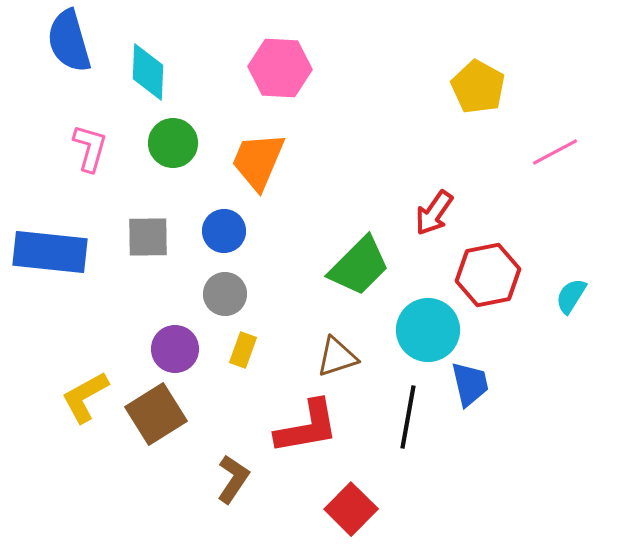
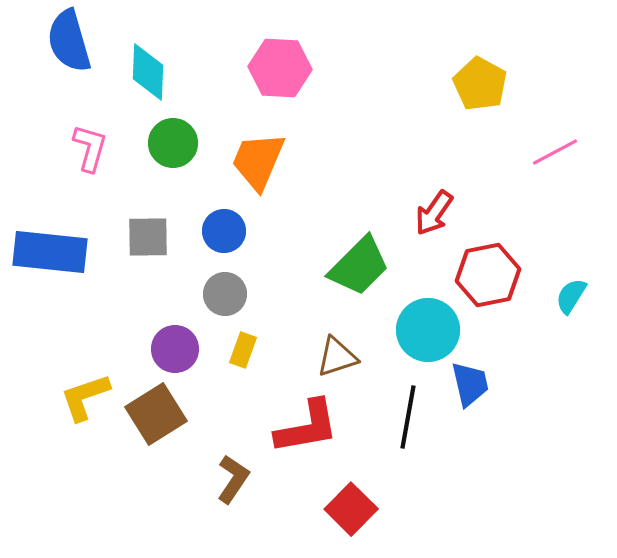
yellow pentagon: moved 2 px right, 3 px up
yellow L-shape: rotated 10 degrees clockwise
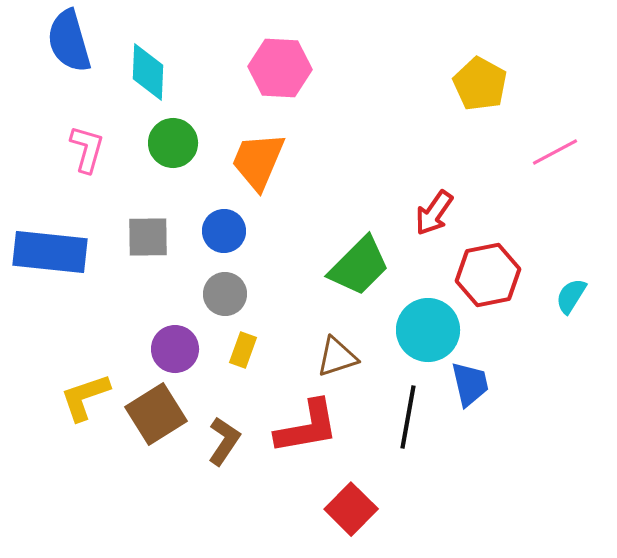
pink L-shape: moved 3 px left, 1 px down
brown L-shape: moved 9 px left, 38 px up
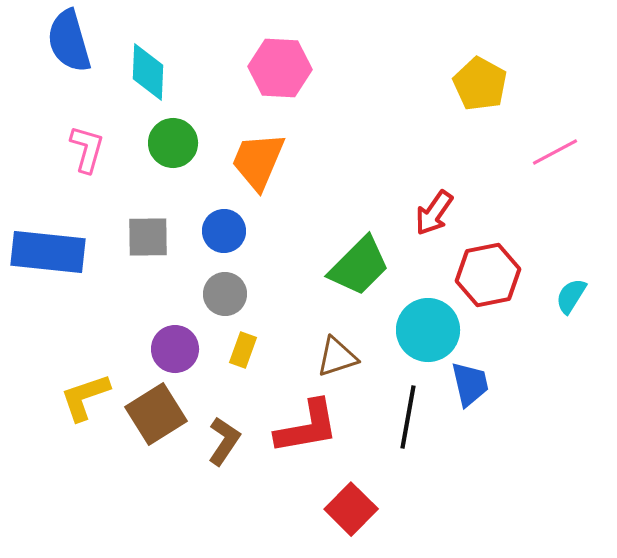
blue rectangle: moved 2 px left
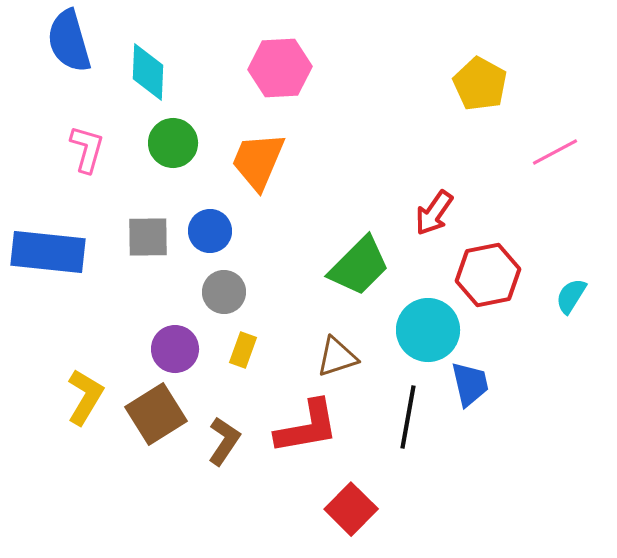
pink hexagon: rotated 6 degrees counterclockwise
blue circle: moved 14 px left
gray circle: moved 1 px left, 2 px up
yellow L-shape: rotated 140 degrees clockwise
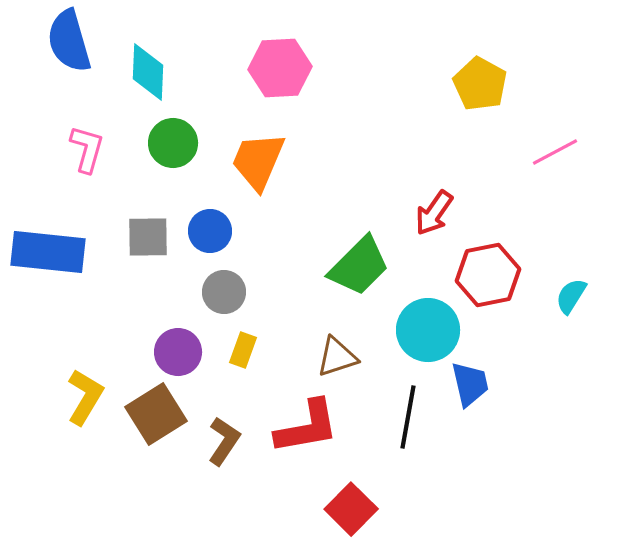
purple circle: moved 3 px right, 3 px down
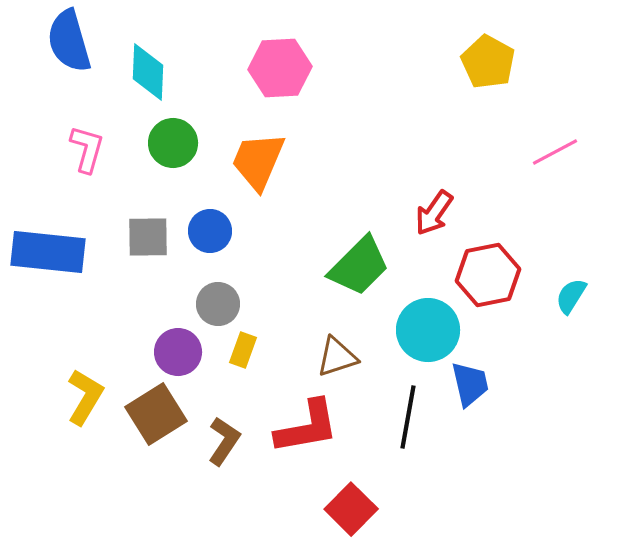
yellow pentagon: moved 8 px right, 22 px up
gray circle: moved 6 px left, 12 px down
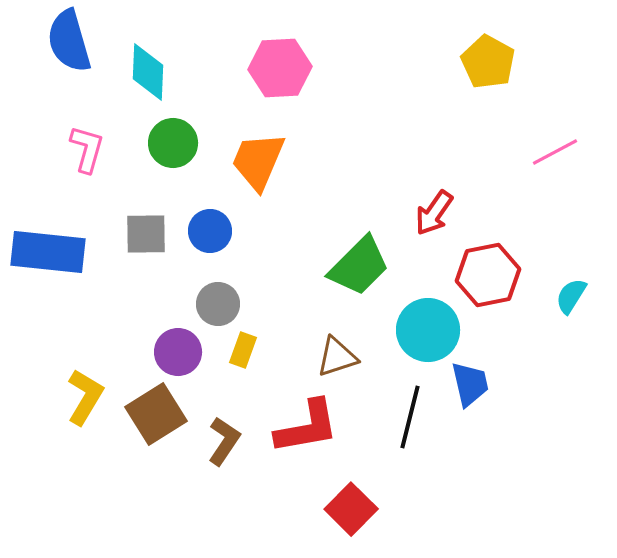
gray square: moved 2 px left, 3 px up
black line: moved 2 px right; rotated 4 degrees clockwise
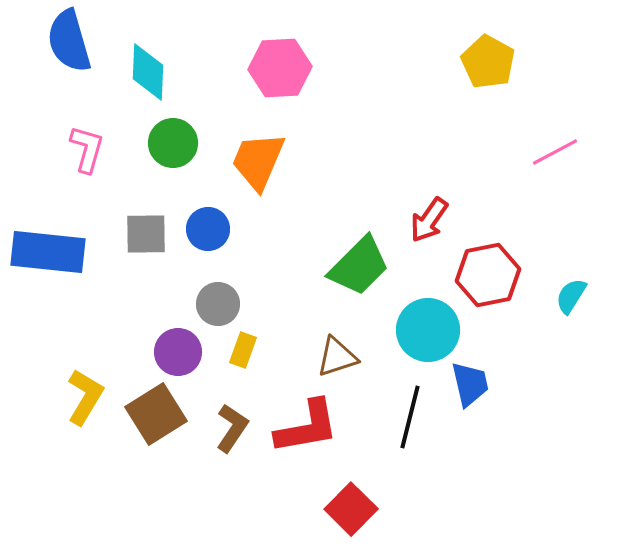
red arrow: moved 5 px left, 7 px down
blue circle: moved 2 px left, 2 px up
brown L-shape: moved 8 px right, 13 px up
